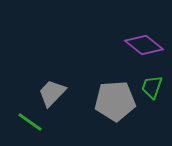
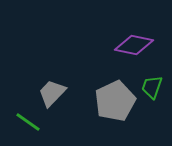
purple diamond: moved 10 px left; rotated 27 degrees counterclockwise
gray pentagon: rotated 21 degrees counterclockwise
green line: moved 2 px left
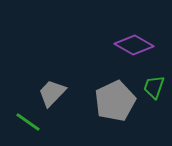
purple diamond: rotated 18 degrees clockwise
green trapezoid: moved 2 px right
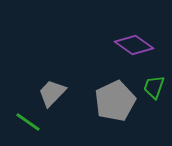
purple diamond: rotated 6 degrees clockwise
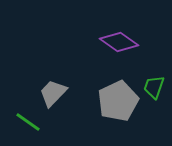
purple diamond: moved 15 px left, 3 px up
gray trapezoid: moved 1 px right
gray pentagon: moved 3 px right
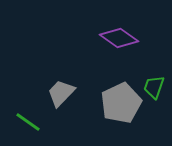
purple diamond: moved 4 px up
gray trapezoid: moved 8 px right
gray pentagon: moved 3 px right, 2 px down
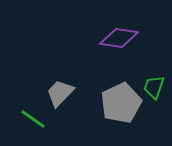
purple diamond: rotated 27 degrees counterclockwise
gray trapezoid: moved 1 px left
green line: moved 5 px right, 3 px up
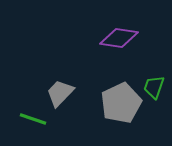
green line: rotated 16 degrees counterclockwise
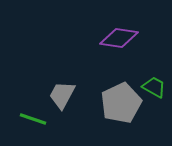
green trapezoid: rotated 100 degrees clockwise
gray trapezoid: moved 2 px right, 2 px down; rotated 16 degrees counterclockwise
